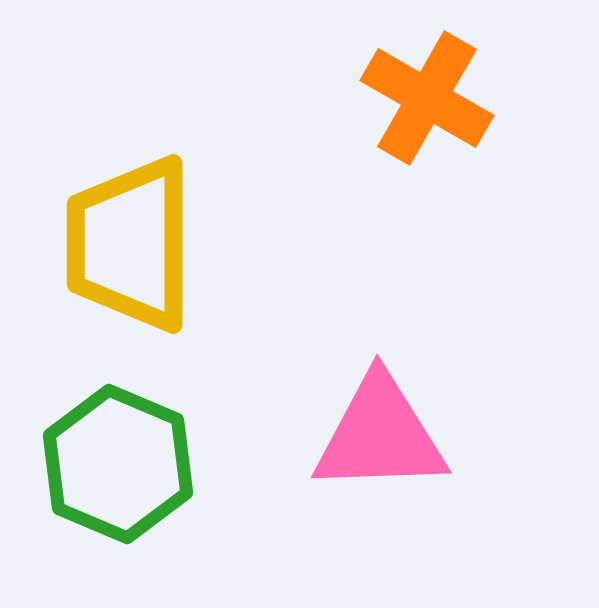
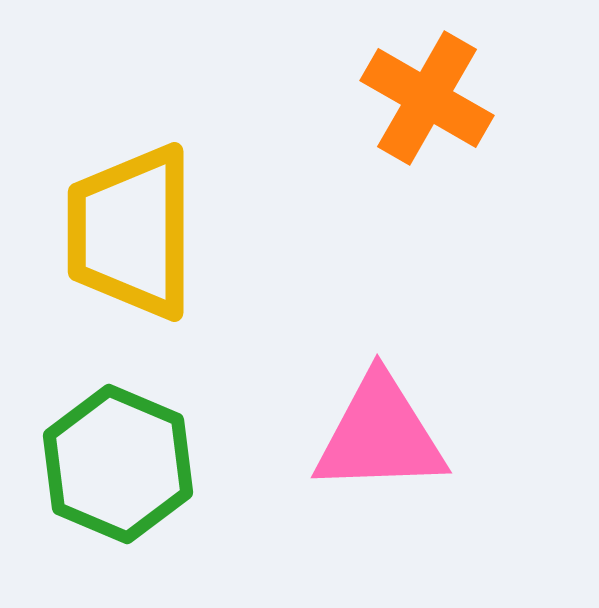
yellow trapezoid: moved 1 px right, 12 px up
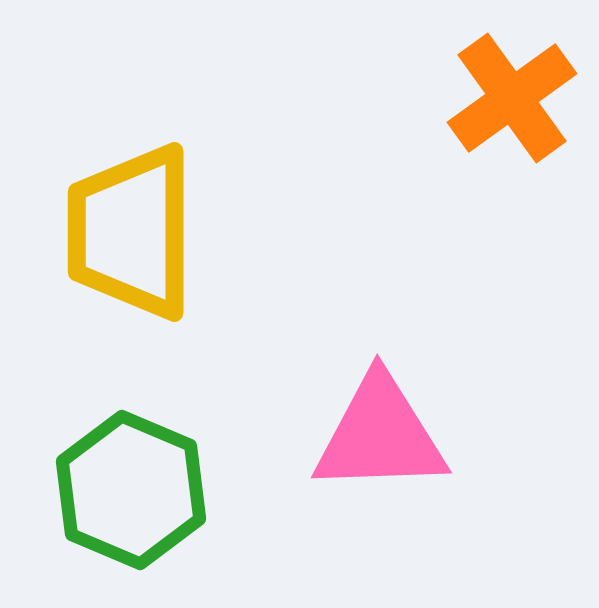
orange cross: moved 85 px right; rotated 24 degrees clockwise
green hexagon: moved 13 px right, 26 px down
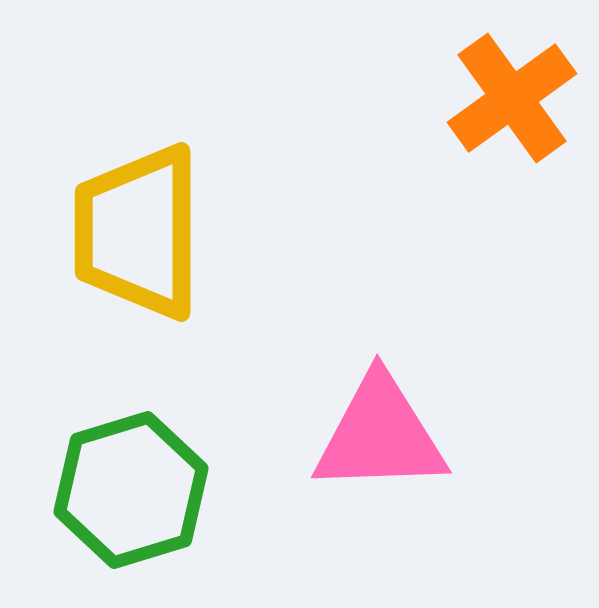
yellow trapezoid: moved 7 px right
green hexagon: rotated 20 degrees clockwise
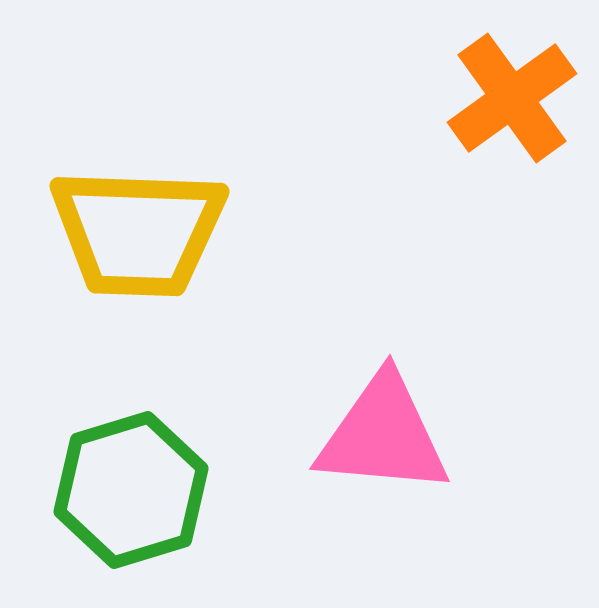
yellow trapezoid: rotated 88 degrees counterclockwise
pink triangle: moved 3 px right; rotated 7 degrees clockwise
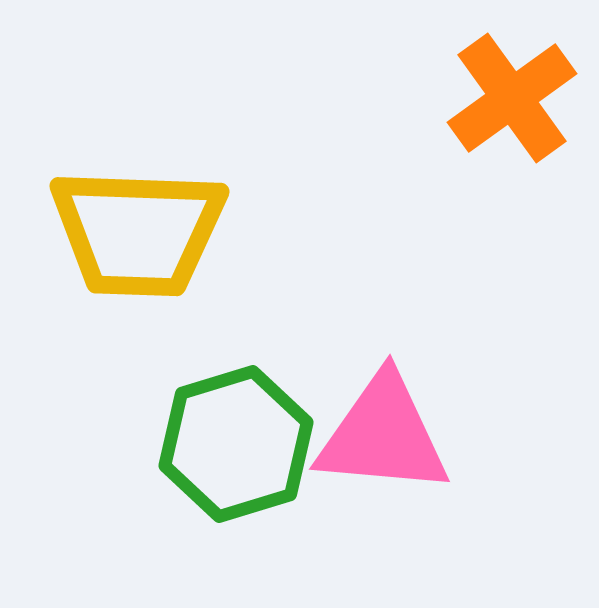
green hexagon: moved 105 px right, 46 px up
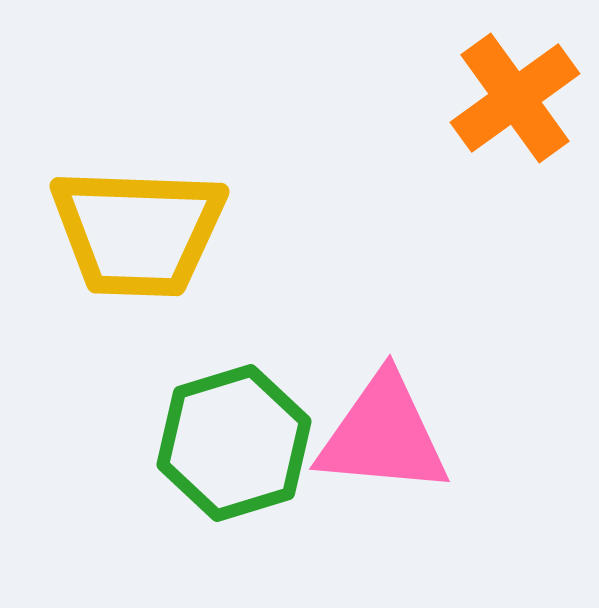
orange cross: moved 3 px right
green hexagon: moved 2 px left, 1 px up
